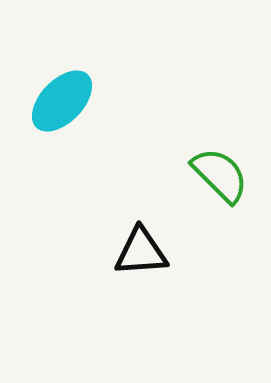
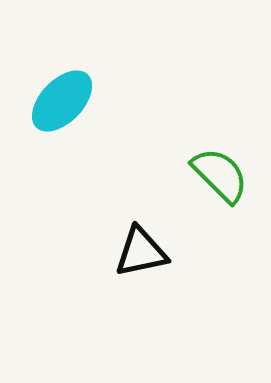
black triangle: rotated 8 degrees counterclockwise
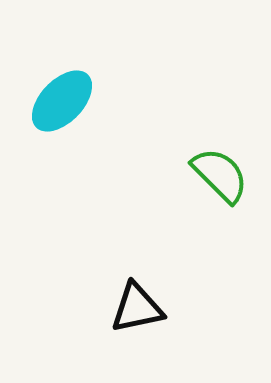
black triangle: moved 4 px left, 56 px down
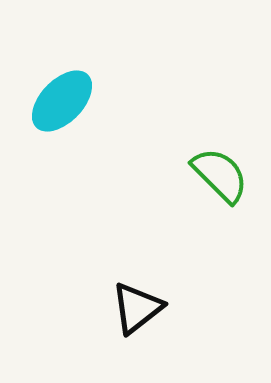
black triangle: rotated 26 degrees counterclockwise
